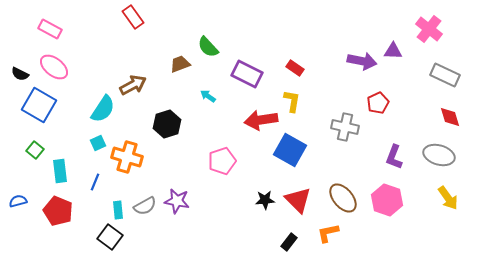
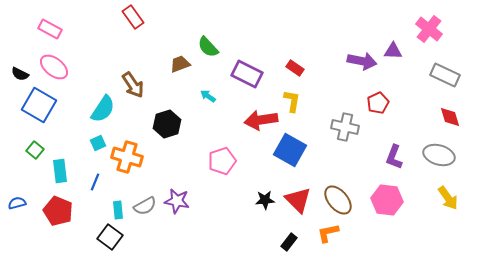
brown arrow at (133, 85): rotated 84 degrees clockwise
brown ellipse at (343, 198): moved 5 px left, 2 px down
pink hexagon at (387, 200): rotated 12 degrees counterclockwise
blue semicircle at (18, 201): moved 1 px left, 2 px down
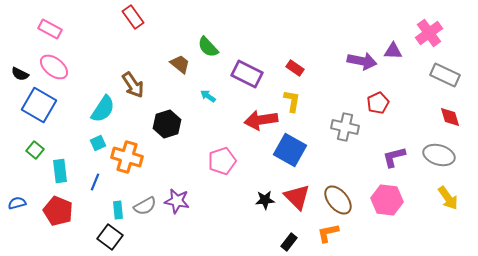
pink cross at (429, 29): moved 4 px down; rotated 16 degrees clockwise
brown trapezoid at (180, 64): rotated 60 degrees clockwise
purple L-shape at (394, 157): rotated 55 degrees clockwise
red triangle at (298, 200): moved 1 px left, 3 px up
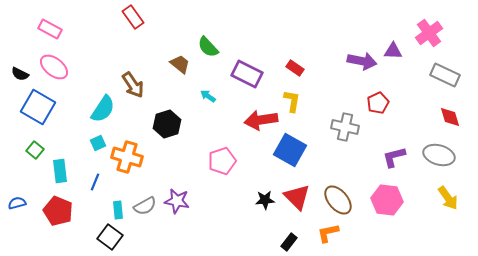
blue square at (39, 105): moved 1 px left, 2 px down
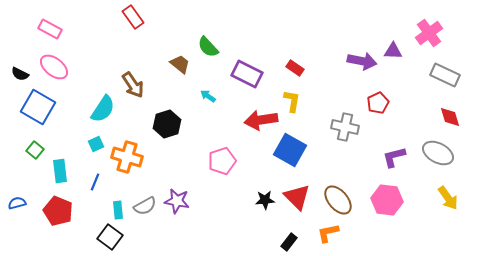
cyan square at (98, 143): moved 2 px left, 1 px down
gray ellipse at (439, 155): moved 1 px left, 2 px up; rotated 12 degrees clockwise
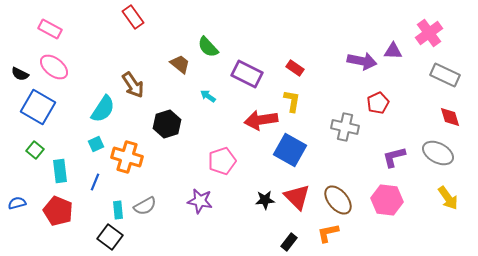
purple star at (177, 201): moved 23 px right
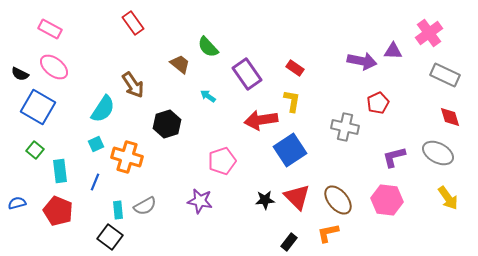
red rectangle at (133, 17): moved 6 px down
purple rectangle at (247, 74): rotated 28 degrees clockwise
blue square at (290, 150): rotated 28 degrees clockwise
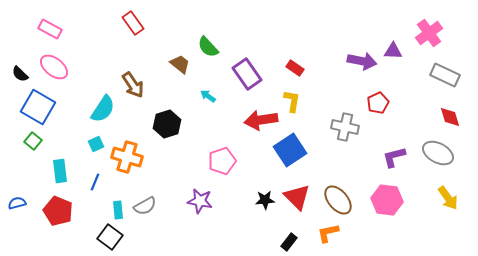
black semicircle at (20, 74): rotated 18 degrees clockwise
green square at (35, 150): moved 2 px left, 9 px up
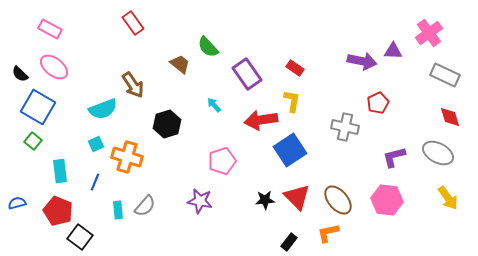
cyan arrow at (208, 96): moved 6 px right, 9 px down; rotated 14 degrees clockwise
cyan semicircle at (103, 109): rotated 36 degrees clockwise
gray semicircle at (145, 206): rotated 20 degrees counterclockwise
black square at (110, 237): moved 30 px left
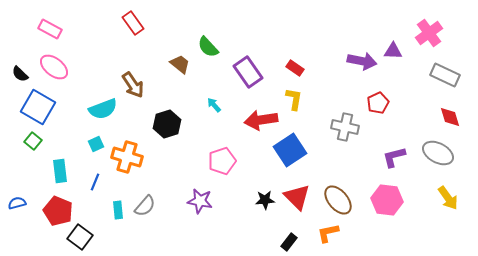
purple rectangle at (247, 74): moved 1 px right, 2 px up
yellow L-shape at (292, 101): moved 2 px right, 2 px up
